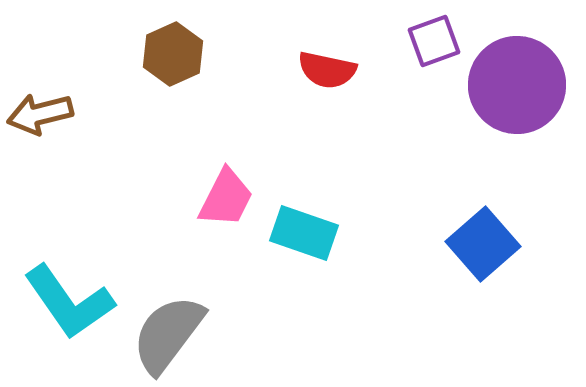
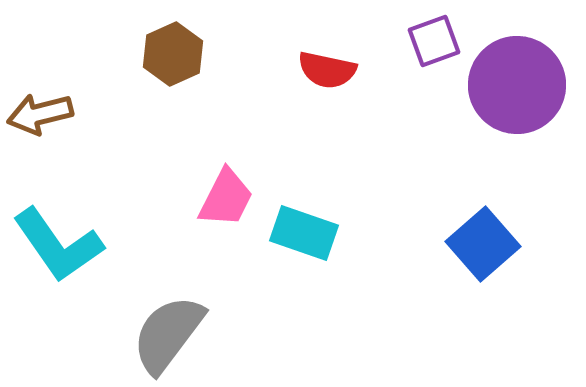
cyan L-shape: moved 11 px left, 57 px up
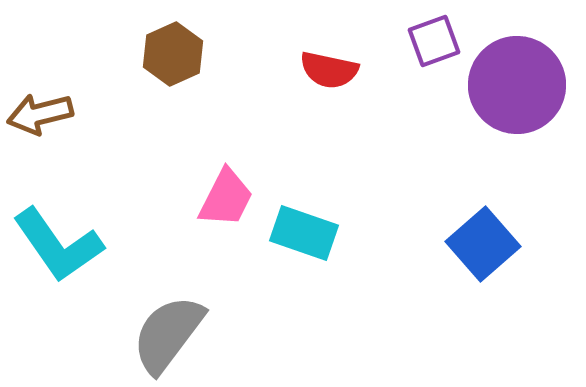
red semicircle: moved 2 px right
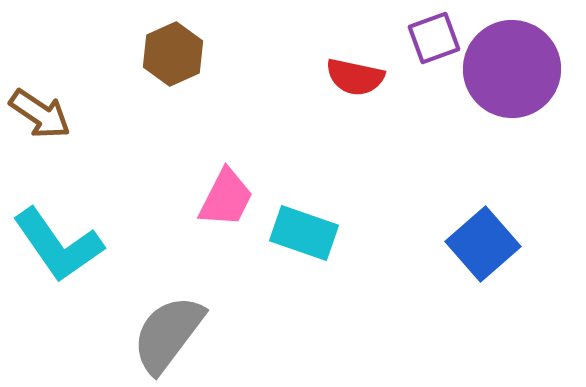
purple square: moved 3 px up
red semicircle: moved 26 px right, 7 px down
purple circle: moved 5 px left, 16 px up
brown arrow: rotated 132 degrees counterclockwise
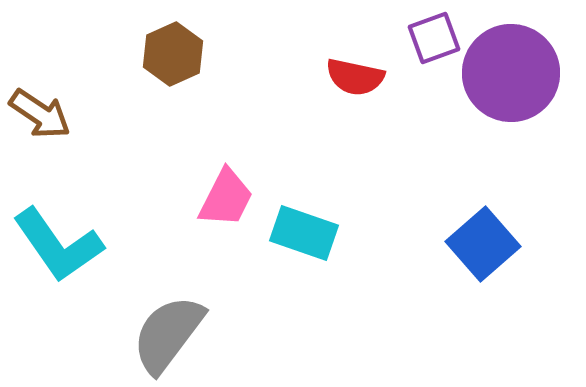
purple circle: moved 1 px left, 4 px down
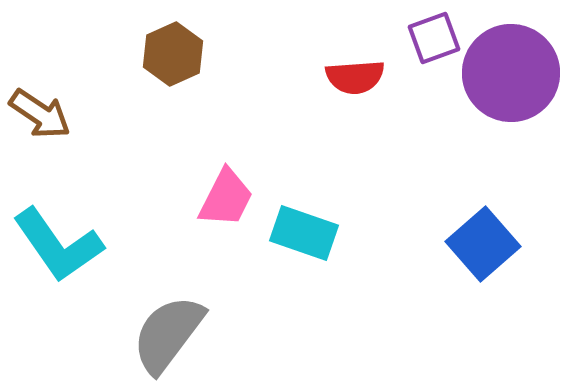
red semicircle: rotated 16 degrees counterclockwise
